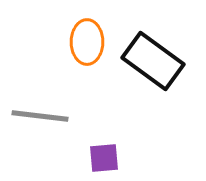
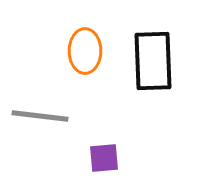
orange ellipse: moved 2 px left, 9 px down
black rectangle: rotated 52 degrees clockwise
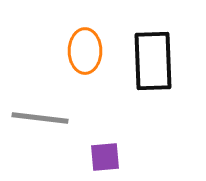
gray line: moved 2 px down
purple square: moved 1 px right, 1 px up
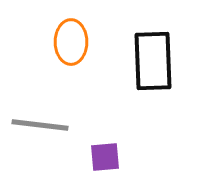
orange ellipse: moved 14 px left, 9 px up
gray line: moved 7 px down
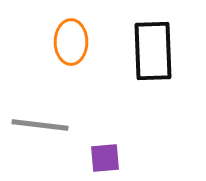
black rectangle: moved 10 px up
purple square: moved 1 px down
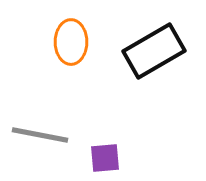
black rectangle: moved 1 px right; rotated 62 degrees clockwise
gray line: moved 10 px down; rotated 4 degrees clockwise
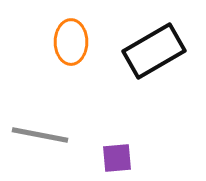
purple square: moved 12 px right
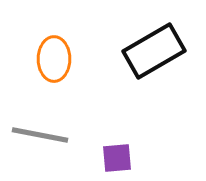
orange ellipse: moved 17 px left, 17 px down
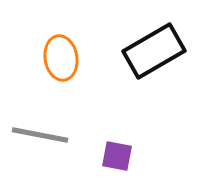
orange ellipse: moved 7 px right, 1 px up; rotated 9 degrees counterclockwise
purple square: moved 2 px up; rotated 16 degrees clockwise
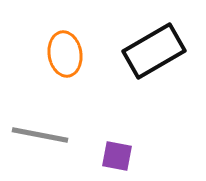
orange ellipse: moved 4 px right, 4 px up
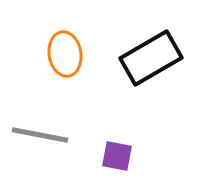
black rectangle: moved 3 px left, 7 px down
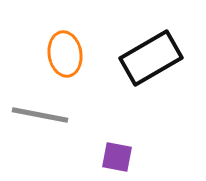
gray line: moved 20 px up
purple square: moved 1 px down
